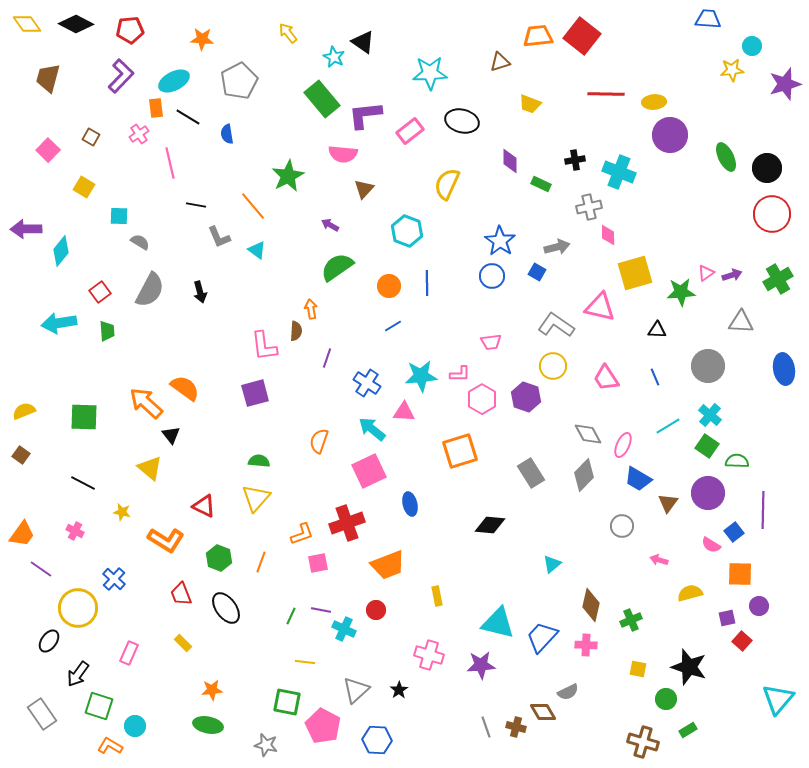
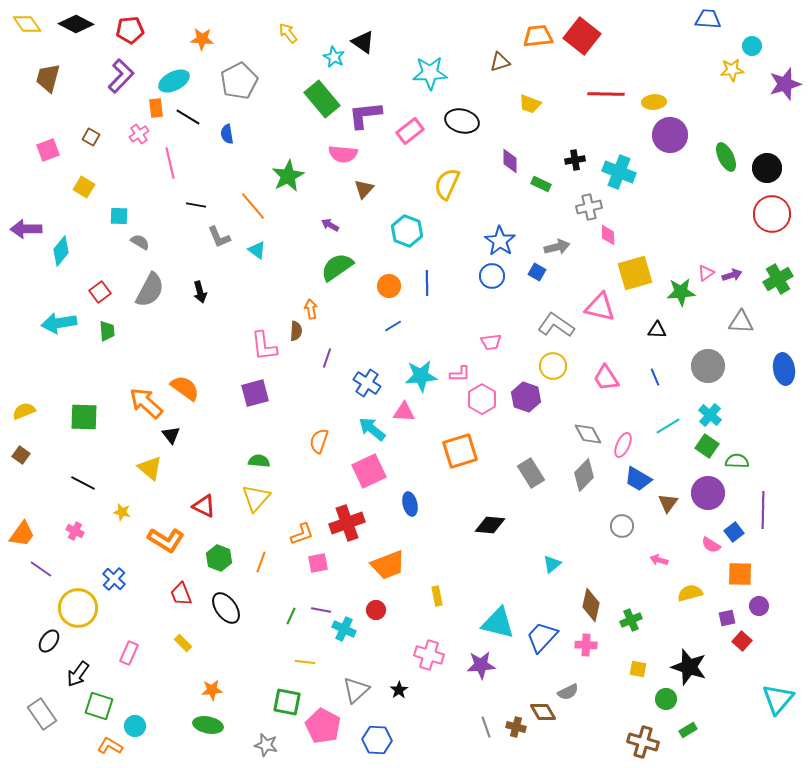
pink square at (48, 150): rotated 25 degrees clockwise
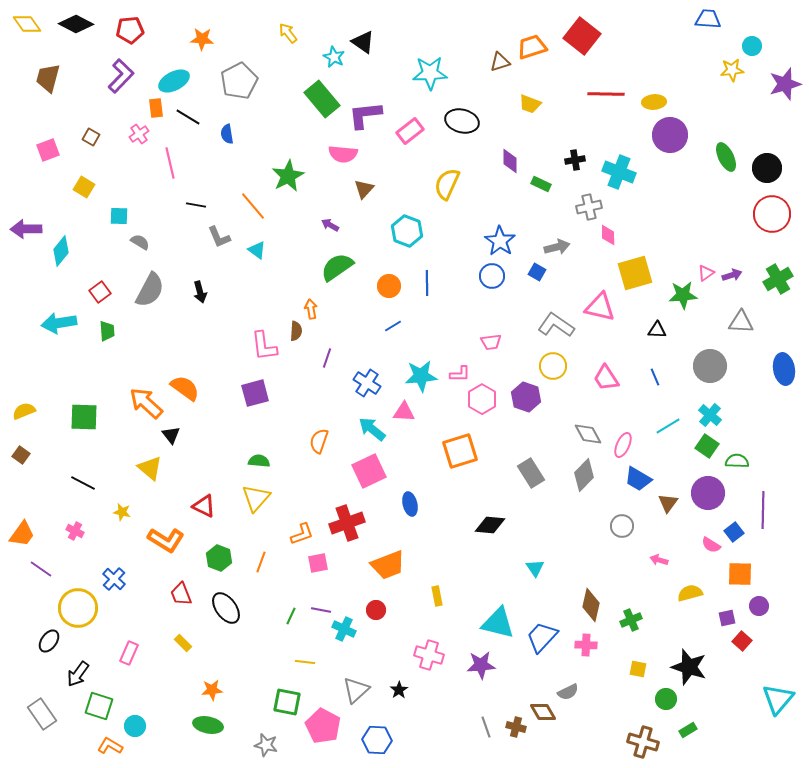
orange trapezoid at (538, 36): moved 6 px left, 11 px down; rotated 12 degrees counterclockwise
green star at (681, 292): moved 2 px right, 3 px down
gray circle at (708, 366): moved 2 px right
cyan triangle at (552, 564): moved 17 px left, 4 px down; rotated 24 degrees counterclockwise
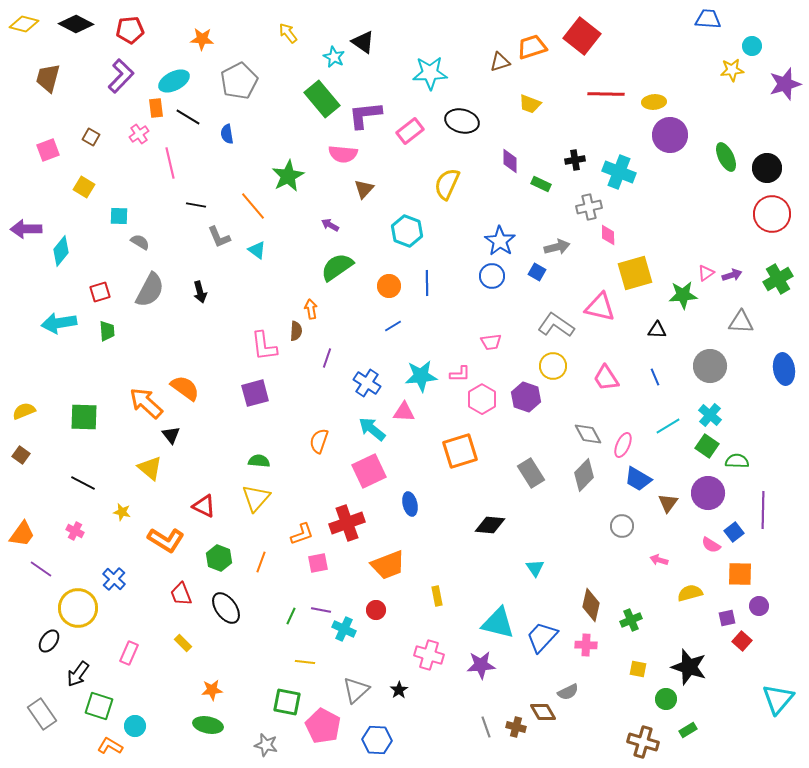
yellow diamond at (27, 24): moved 3 px left; rotated 40 degrees counterclockwise
red square at (100, 292): rotated 20 degrees clockwise
